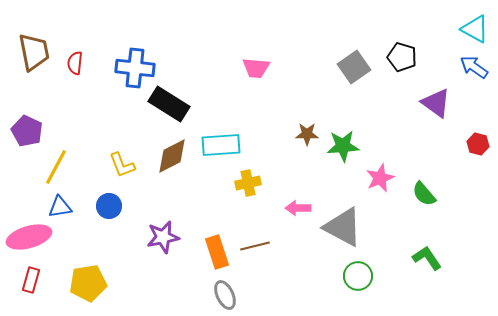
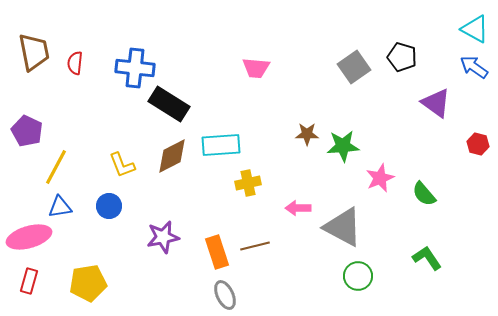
red rectangle: moved 2 px left, 1 px down
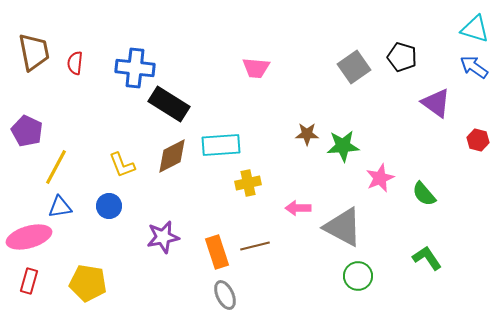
cyan triangle: rotated 12 degrees counterclockwise
red hexagon: moved 4 px up
yellow pentagon: rotated 18 degrees clockwise
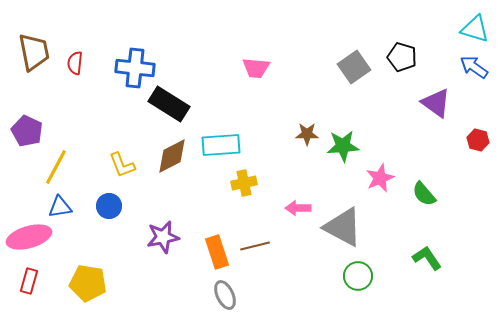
yellow cross: moved 4 px left
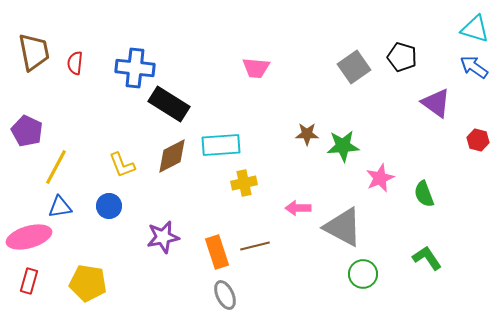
green semicircle: rotated 20 degrees clockwise
green circle: moved 5 px right, 2 px up
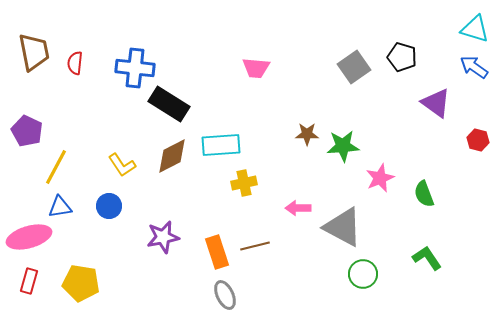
yellow L-shape: rotated 12 degrees counterclockwise
yellow pentagon: moved 7 px left
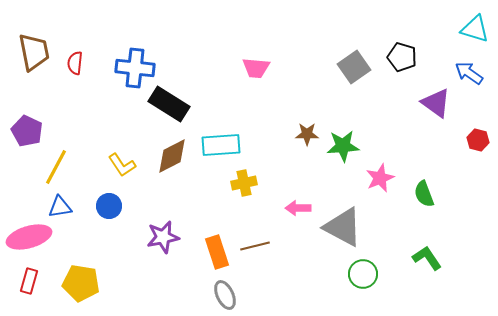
blue arrow: moved 5 px left, 6 px down
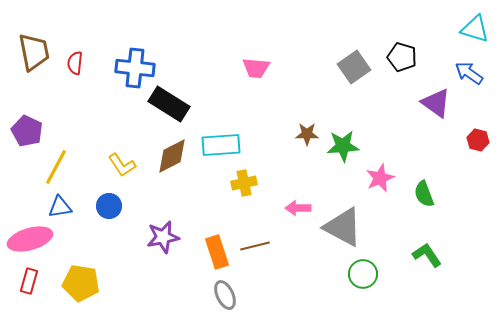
pink ellipse: moved 1 px right, 2 px down
green L-shape: moved 3 px up
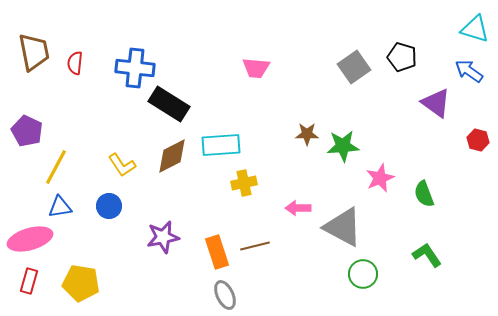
blue arrow: moved 2 px up
